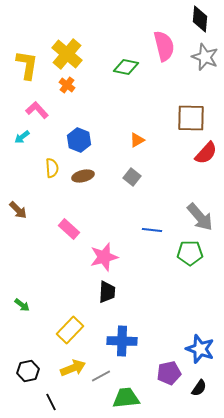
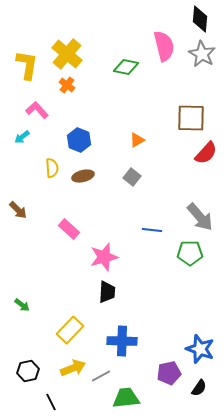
gray star: moved 3 px left, 3 px up; rotated 8 degrees clockwise
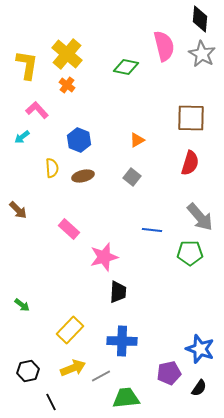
red semicircle: moved 16 px left, 10 px down; rotated 25 degrees counterclockwise
black trapezoid: moved 11 px right
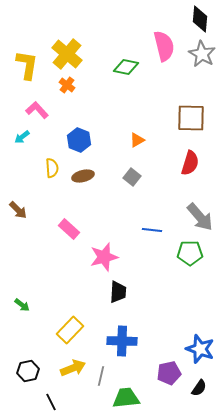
gray line: rotated 48 degrees counterclockwise
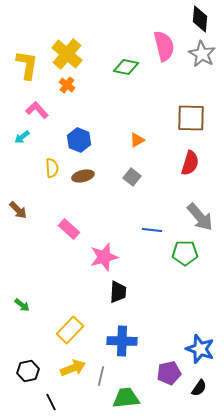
green pentagon: moved 5 px left
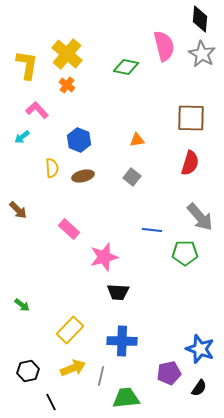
orange triangle: rotated 21 degrees clockwise
black trapezoid: rotated 90 degrees clockwise
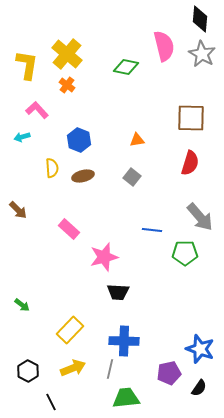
cyan arrow: rotated 21 degrees clockwise
blue cross: moved 2 px right
black hexagon: rotated 20 degrees counterclockwise
gray line: moved 9 px right, 7 px up
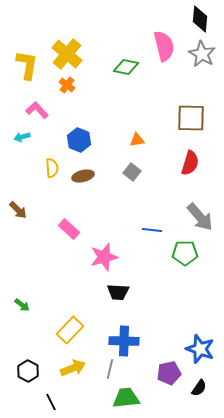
gray square: moved 5 px up
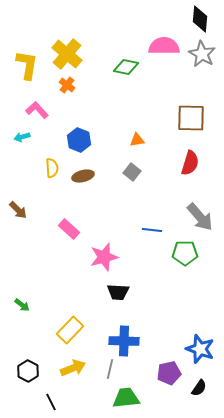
pink semicircle: rotated 76 degrees counterclockwise
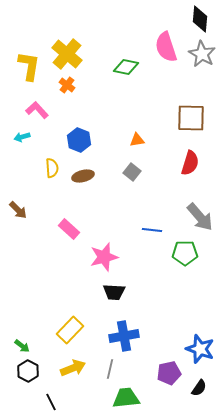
pink semicircle: moved 2 px right, 1 px down; rotated 108 degrees counterclockwise
yellow L-shape: moved 2 px right, 1 px down
black trapezoid: moved 4 px left
green arrow: moved 41 px down
blue cross: moved 5 px up; rotated 12 degrees counterclockwise
